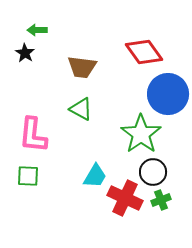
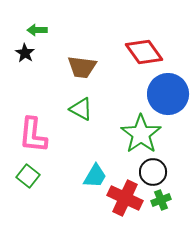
green square: rotated 35 degrees clockwise
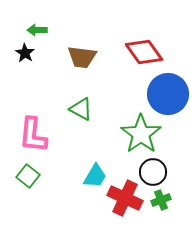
brown trapezoid: moved 10 px up
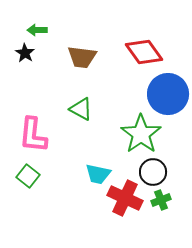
cyan trapezoid: moved 3 px right, 2 px up; rotated 72 degrees clockwise
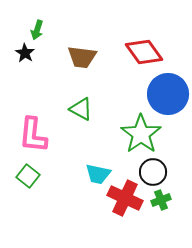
green arrow: rotated 72 degrees counterclockwise
